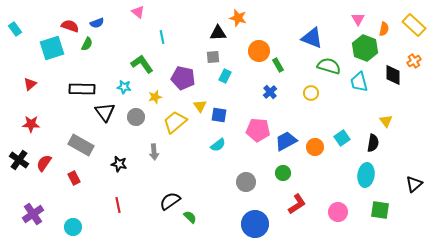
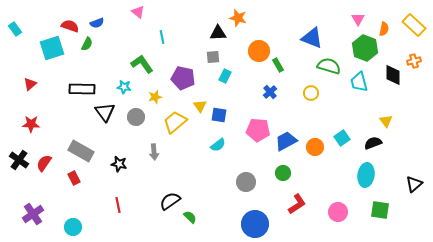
orange cross at (414, 61): rotated 16 degrees clockwise
black semicircle at (373, 143): rotated 120 degrees counterclockwise
gray rectangle at (81, 145): moved 6 px down
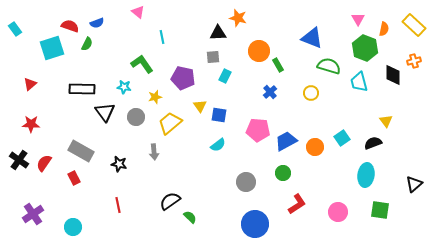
yellow trapezoid at (175, 122): moved 5 px left, 1 px down
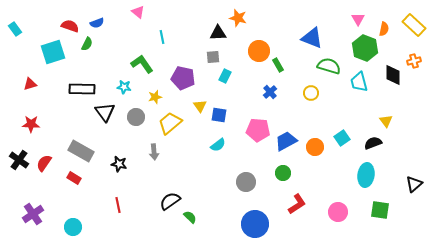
cyan square at (52, 48): moved 1 px right, 4 px down
red triangle at (30, 84): rotated 24 degrees clockwise
red rectangle at (74, 178): rotated 32 degrees counterclockwise
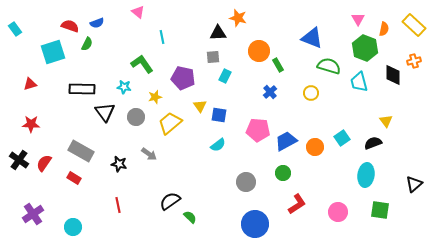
gray arrow at (154, 152): moved 5 px left, 2 px down; rotated 49 degrees counterclockwise
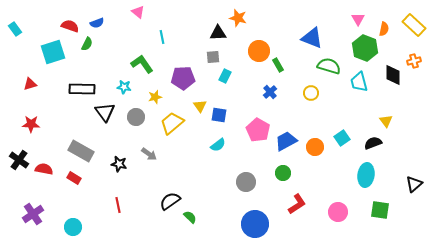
purple pentagon at (183, 78): rotated 15 degrees counterclockwise
yellow trapezoid at (170, 123): moved 2 px right
pink pentagon at (258, 130): rotated 25 degrees clockwise
red semicircle at (44, 163): moved 6 px down; rotated 66 degrees clockwise
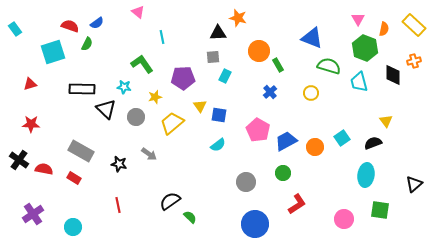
blue semicircle at (97, 23): rotated 16 degrees counterclockwise
black triangle at (105, 112): moved 1 px right, 3 px up; rotated 10 degrees counterclockwise
pink circle at (338, 212): moved 6 px right, 7 px down
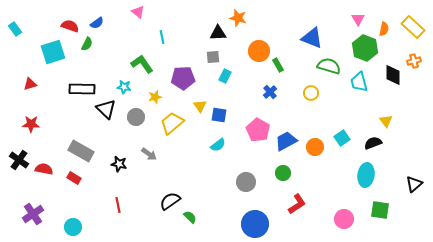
yellow rectangle at (414, 25): moved 1 px left, 2 px down
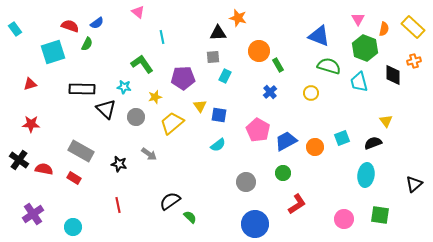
blue triangle at (312, 38): moved 7 px right, 2 px up
cyan square at (342, 138): rotated 14 degrees clockwise
green square at (380, 210): moved 5 px down
